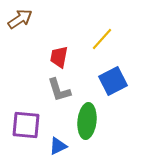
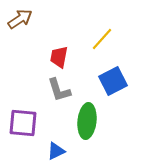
purple square: moved 3 px left, 2 px up
blue triangle: moved 2 px left, 5 px down
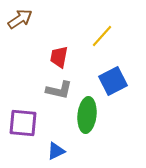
yellow line: moved 3 px up
gray L-shape: rotated 60 degrees counterclockwise
green ellipse: moved 6 px up
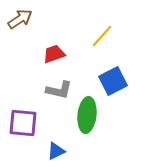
red trapezoid: moved 5 px left, 3 px up; rotated 60 degrees clockwise
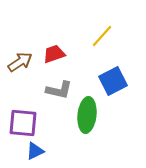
brown arrow: moved 43 px down
blue triangle: moved 21 px left
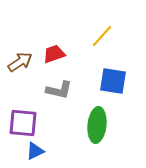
blue square: rotated 36 degrees clockwise
green ellipse: moved 10 px right, 10 px down
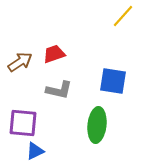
yellow line: moved 21 px right, 20 px up
